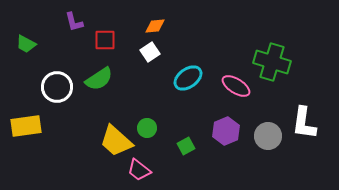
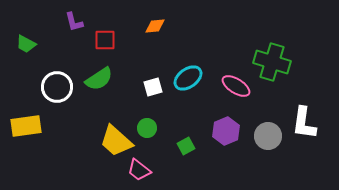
white square: moved 3 px right, 35 px down; rotated 18 degrees clockwise
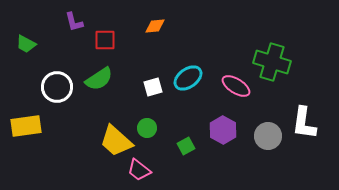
purple hexagon: moved 3 px left, 1 px up; rotated 8 degrees counterclockwise
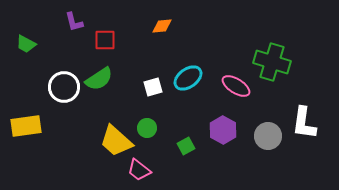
orange diamond: moved 7 px right
white circle: moved 7 px right
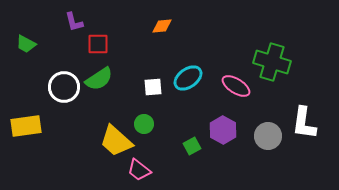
red square: moved 7 px left, 4 px down
white square: rotated 12 degrees clockwise
green circle: moved 3 px left, 4 px up
green square: moved 6 px right
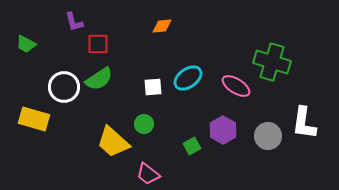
yellow rectangle: moved 8 px right, 7 px up; rotated 24 degrees clockwise
yellow trapezoid: moved 3 px left, 1 px down
pink trapezoid: moved 9 px right, 4 px down
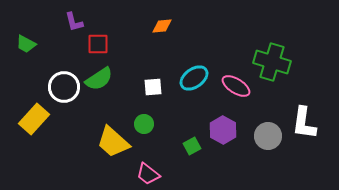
cyan ellipse: moved 6 px right
yellow rectangle: rotated 64 degrees counterclockwise
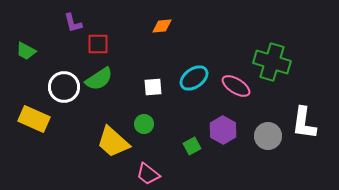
purple L-shape: moved 1 px left, 1 px down
green trapezoid: moved 7 px down
yellow rectangle: rotated 72 degrees clockwise
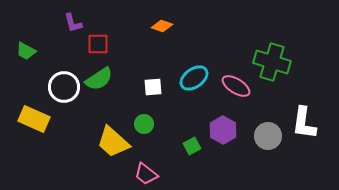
orange diamond: rotated 25 degrees clockwise
pink trapezoid: moved 2 px left
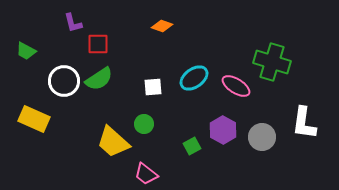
white circle: moved 6 px up
gray circle: moved 6 px left, 1 px down
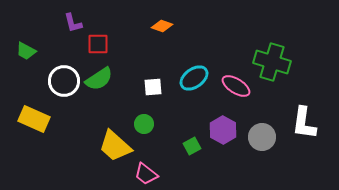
yellow trapezoid: moved 2 px right, 4 px down
